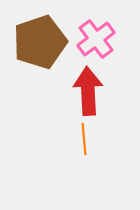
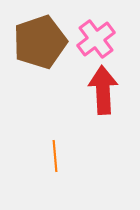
red arrow: moved 15 px right, 1 px up
orange line: moved 29 px left, 17 px down
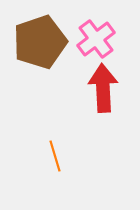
red arrow: moved 2 px up
orange line: rotated 12 degrees counterclockwise
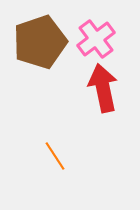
red arrow: rotated 9 degrees counterclockwise
orange line: rotated 16 degrees counterclockwise
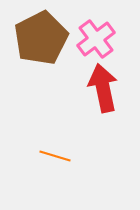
brown pentagon: moved 1 px right, 4 px up; rotated 8 degrees counterclockwise
orange line: rotated 40 degrees counterclockwise
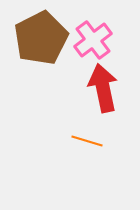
pink cross: moved 3 px left, 1 px down
orange line: moved 32 px right, 15 px up
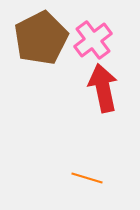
orange line: moved 37 px down
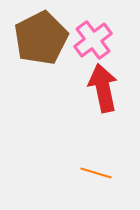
orange line: moved 9 px right, 5 px up
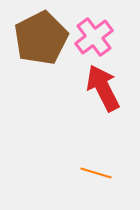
pink cross: moved 1 px right, 3 px up
red arrow: rotated 15 degrees counterclockwise
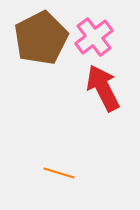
orange line: moved 37 px left
